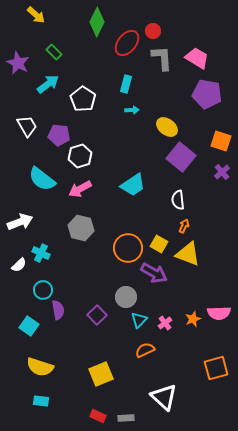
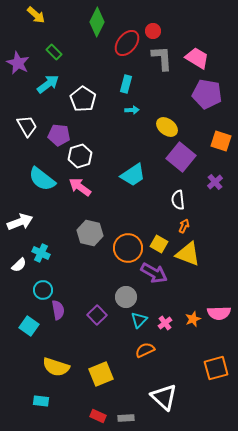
purple cross at (222, 172): moved 7 px left, 10 px down
cyan trapezoid at (133, 185): moved 10 px up
pink arrow at (80, 189): moved 2 px up; rotated 65 degrees clockwise
gray hexagon at (81, 228): moved 9 px right, 5 px down
yellow semicircle at (40, 367): moved 16 px right
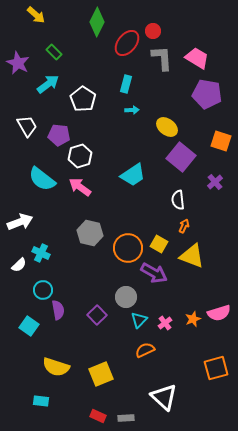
yellow triangle at (188, 254): moved 4 px right, 2 px down
pink semicircle at (219, 313): rotated 15 degrees counterclockwise
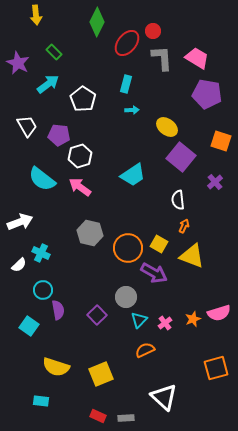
yellow arrow at (36, 15): rotated 42 degrees clockwise
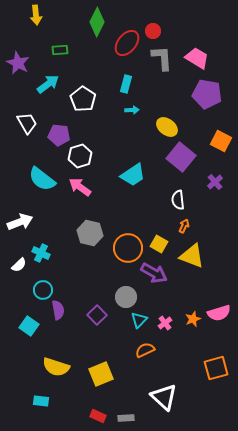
green rectangle at (54, 52): moved 6 px right, 2 px up; rotated 49 degrees counterclockwise
white trapezoid at (27, 126): moved 3 px up
orange square at (221, 141): rotated 10 degrees clockwise
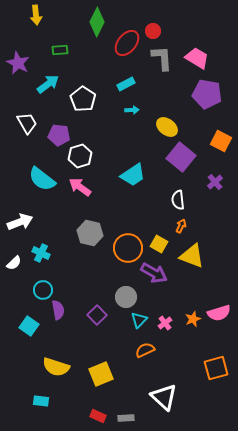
cyan rectangle at (126, 84): rotated 48 degrees clockwise
orange arrow at (184, 226): moved 3 px left
white semicircle at (19, 265): moved 5 px left, 2 px up
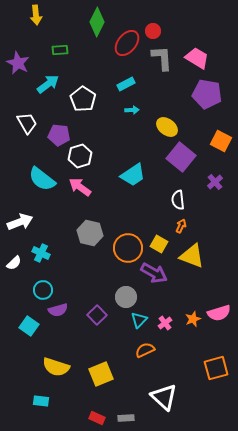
purple semicircle at (58, 310): rotated 84 degrees clockwise
red rectangle at (98, 416): moved 1 px left, 2 px down
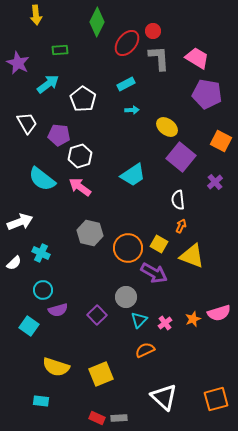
gray L-shape at (162, 58): moved 3 px left
orange square at (216, 368): moved 31 px down
gray rectangle at (126, 418): moved 7 px left
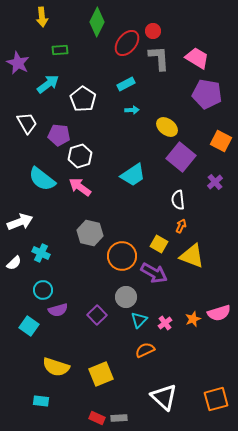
yellow arrow at (36, 15): moved 6 px right, 2 px down
orange circle at (128, 248): moved 6 px left, 8 px down
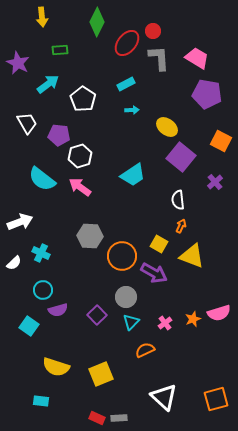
gray hexagon at (90, 233): moved 3 px down; rotated 10 degrees counterclockwise
cyan triangle at (139, 320): moved 8 px left, 2 px down
